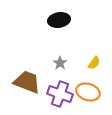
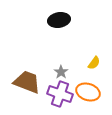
gray star: moved 1 px right, 9 px down
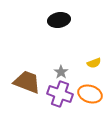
yellow semicircle: rotated 32 degrees clockwise
orange ellipse: moved 2 px right, 2 px down
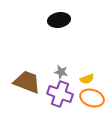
yellow semicircle: moved 7 px left, 16 px down
gray star: rotated 24 degrees counterclockwise
orange ellipse: moved 2 px right, 4 px down
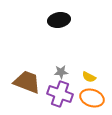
gray star: rotated 16 degrees counterclockwise
yellow semicircle: moved 2 px right, 2 px up; rotated 48 degrees clockwise
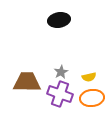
gray star: rotated 24 degrees counterclockwise
yellow semicircle: rotated 40 degrees counterclockwise
brown trapezoid: rotated 20 degrees counterclockwise
orange ellipse: rotated 25 degrees counterclockwise
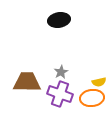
yellow semicircle: moved 10 px right, 5 px down
